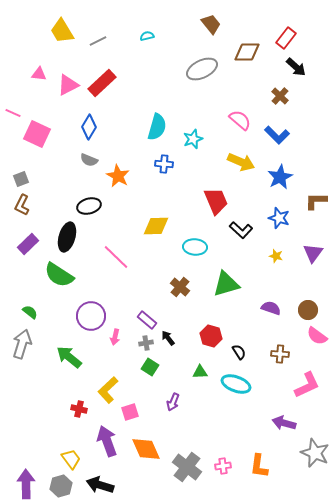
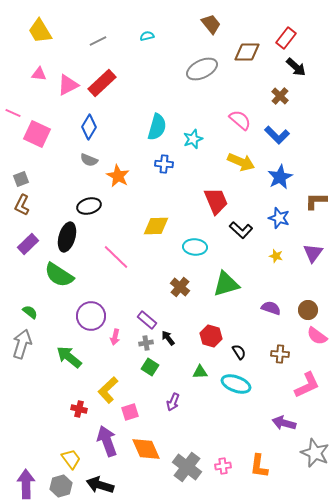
yellow trapezoid at (62, 31): moved 22 px left
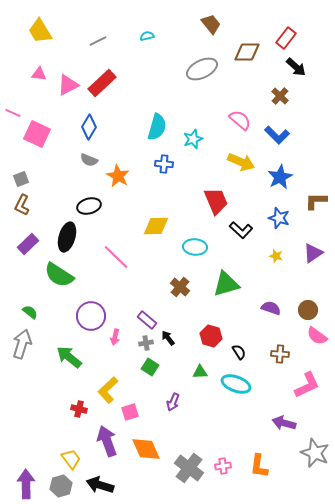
purple triangle at (313, 253): rotated 20 degrees clockwise
gray cross at (187, 467): moved 2 px right, 1 px down
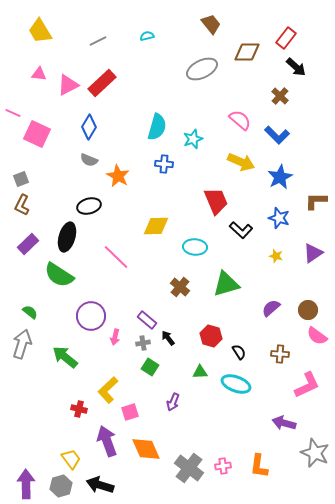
purple semicircle at (271, 308): rotated 60 degrees counterclockwise
gray cross at (146, 343): moved 3 px left
green arrow at (69, 357): moved 4 px left
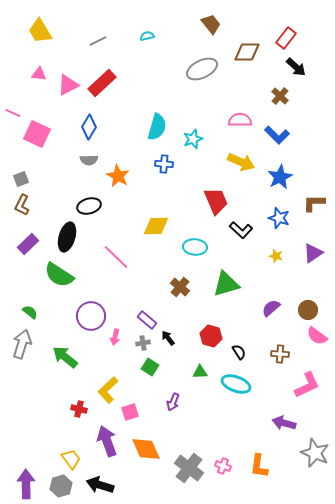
pink semicircle at (240, 120): rotated 40 degrees counterclockwise
gray semicircle at (89, 160): rotated 24 degrees counterclockwise
brown L-shape at (316, 201): moved 2 px left, 2 px down
pink cross at (223, 466): rotated 28 degrees clockwise
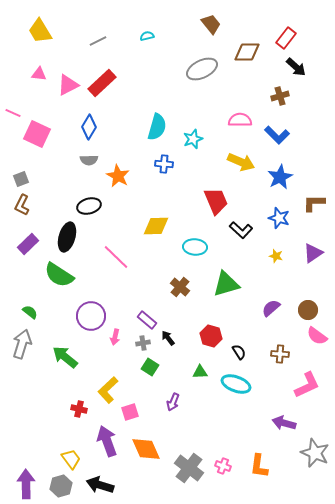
brown cross at (280, 96): rotated 30 degrees clockwise
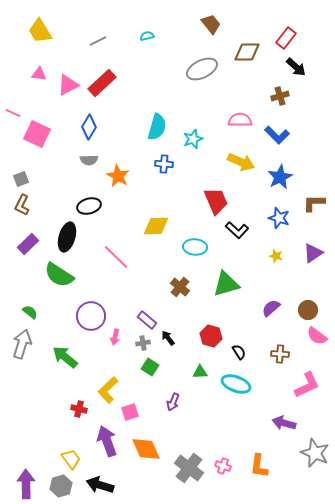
black L-shape at (241, 230): moved 4 px left
